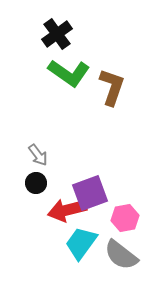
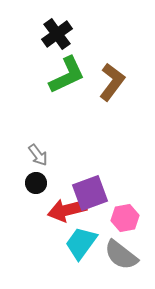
green L-shape: moved 2 px left, 2 px down; rotated 60 degrees counterclockwise
brown L-shape: moved 5 px up; rotated 18 degrees clockwise
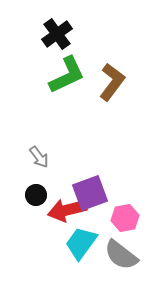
gray arrow: moved 1 px right, 2 px down
black circle: moved 12 px down
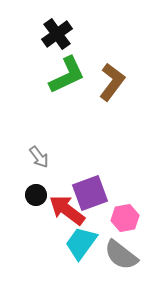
red arrow: rotated 51 degrees clockwise
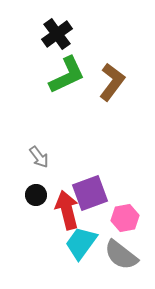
red arrow: rotated 39 degrees clockwise
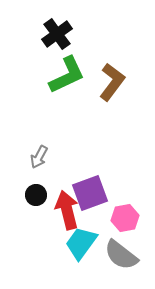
gray arrow: rotated 65 degrees clockwise
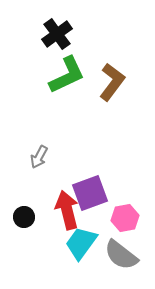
black circle: moved 12 px left, 22 px down
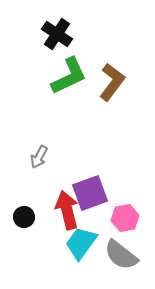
black cross: rotated 20 degrees counterclockwise
green L-shape: moved 2 px right, 1 px down
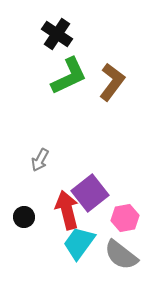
gray arrow: moved 1 px right, 3 px down
purple square: rotated 18 degrees counterclockwise
cyan trapezoid: moved 2 px left
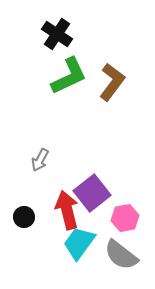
purple square: moved 2 px right
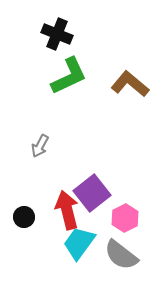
black cross: rotated 12 degrees counterclockwise
brown L-shape: moved 18 px right, 2 px down; rotated 87 degrees counterclockwise
gray arrow: moved 14 px up
pink hexagon: rotated 16 degrees counterclockwise
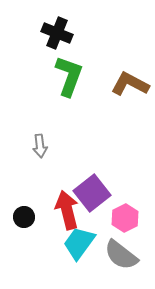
black cross: moved 1 px up
green L-shape: rotated 45 degrees counterclockwise
brown L-shape: rotated 12 degrees counterclockwise
gray arrow: rotated 35 degrees counterclockwise
